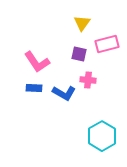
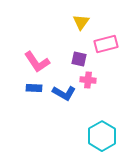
yellow triangle: moved 1 px left, 1 px up
pink rectangle: moved 1 px left
purple square: moved 5 px down
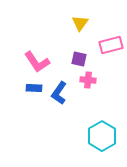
yellow triangle: moved 1 px left, 1 px down
pink rectangle: moved 5 px right, 1 px down
blue L-shape: moved 5 px left; rotated 95 degrees clockwise
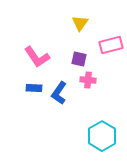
pink L-shape: moved 5 px up
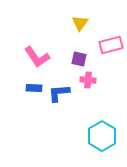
blue L-shape: rotated 50 degrees clockwise
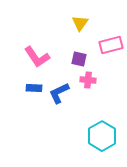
blue L-shape: rotated 20 degrees counterclockwise
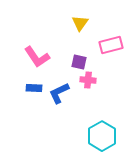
purple square: moved 3 px down
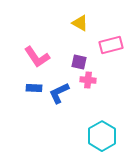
yellow triangle: rotated 36 degrees counterclockwise
